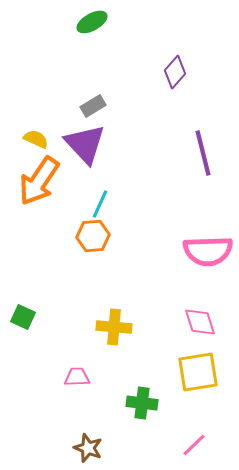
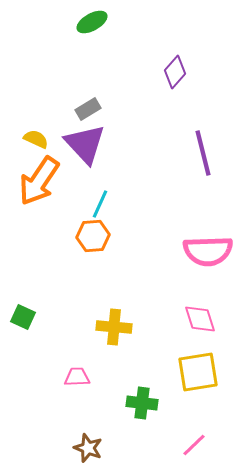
gray rectangle: moved 5 px left, 3 px down
pink diamond: moved 3 px up
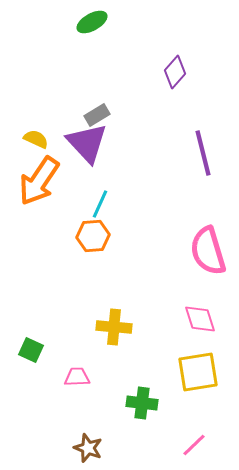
gray rectangle: moved 9 px right, 6 px down
purple triangle: moved 2 px right, 1 px up
pink semicircle: rotated 75 degrees clockwise
green square: moved 8 px right, 33 px down
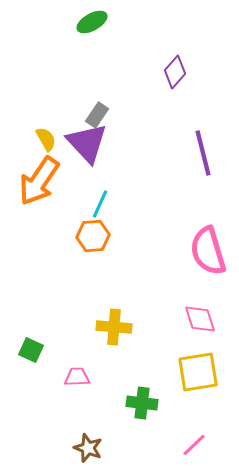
gray rectangle: rotated 25 degrees counterclockwise
yellow semicircle: moved 10 px right; rotated 35 degrees clockwise
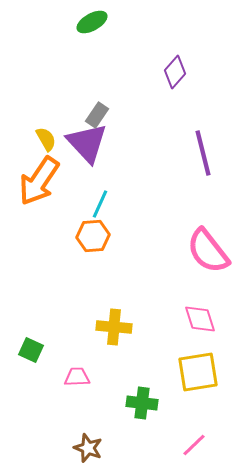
pink semicircle: rotated 21 degrees counterclockwise
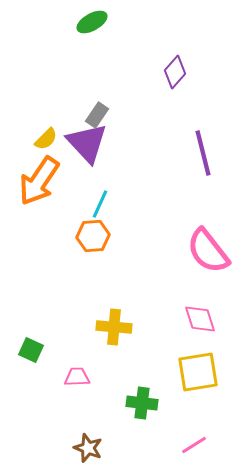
yellow semicircle: rotated 75 degrees clockwise
pink line: rotated 12 degrees clockwise
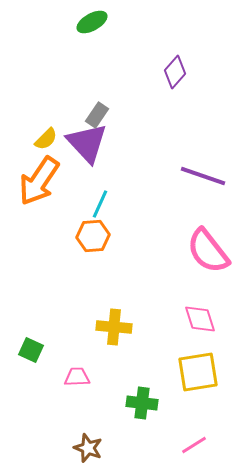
purple line: moved 23 px down; rotated 57 degrees counterclockwise
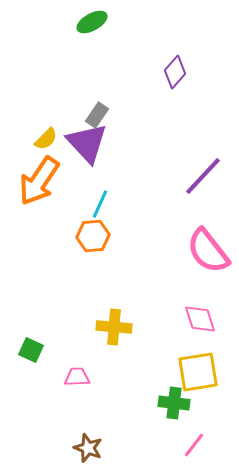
purple line: rotated 66 degrees counterclockwise
green cross: moved 32 px right
pink line: rotated 20 degrees counterclockwise
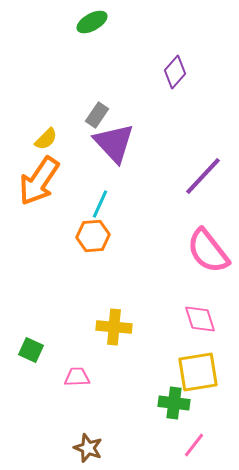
purple triangle: moved 27 px right
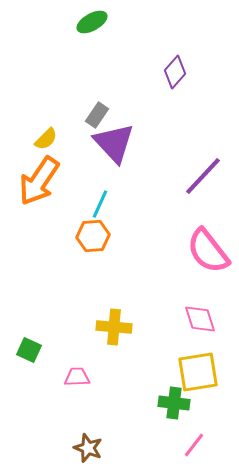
green square: moved 2 px left
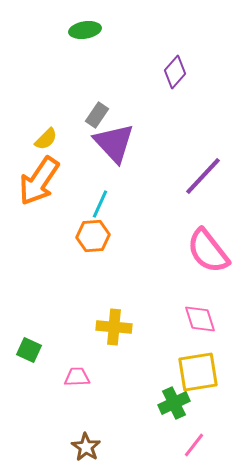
green ellipse: moved 7 px left, 8 px down; rotated 20 degrees clockwise
green cross: rotated 32 degrees counterclockwise
brown star: moved 2 px left, 1 px up; rotated 12 degrees clockwise
